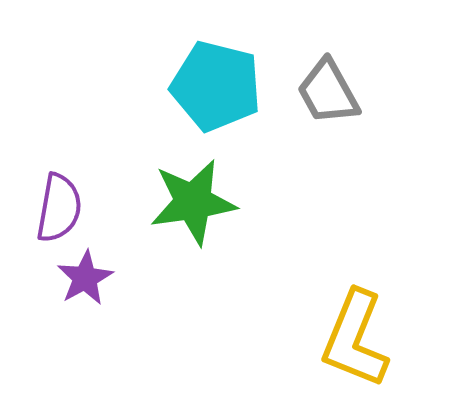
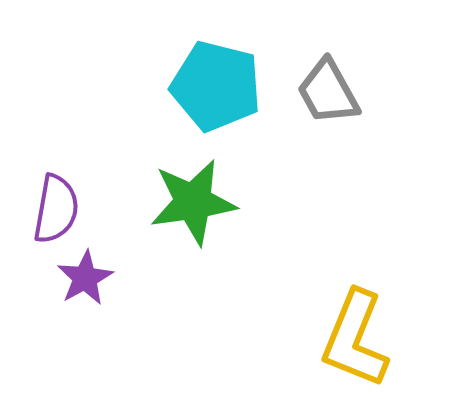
purple semicircle: moved 3 px left, 1 px down
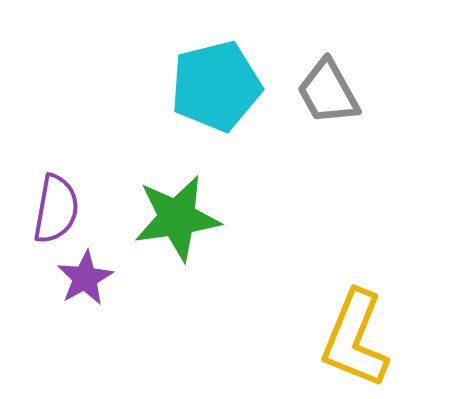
cyan pentagon: rotated 28 degrees counterclockwise
green star: moved 16 px left, 16 px down
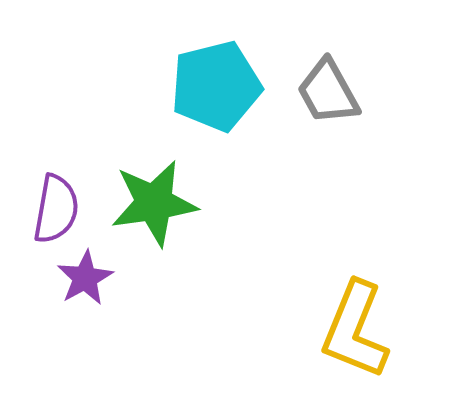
green star: moved 23 px left, 15 px up
yellow L-shape: moved 9 px up
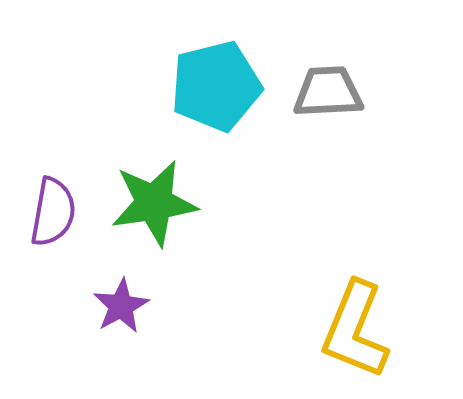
gray trapezoid: rotated 116 degrees clockwise
purple semicircle: moved 3 px left, 3 px down
purple star: moved 36 px right, 28 px down
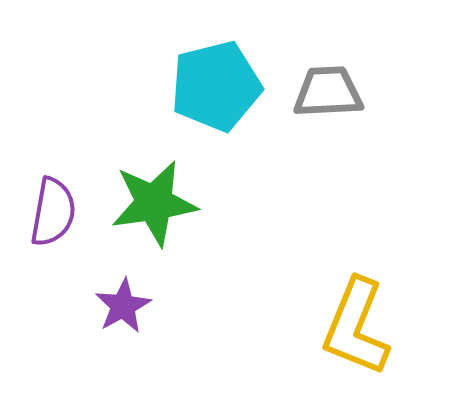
purple star: moved 2 px right
yellow L-shape: moved 1 px right, 3 px up
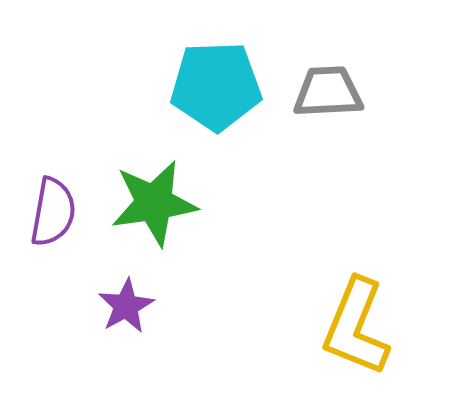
cyan pentagon: rotated 12 degrees clockwise
purple star: moved 3 px right
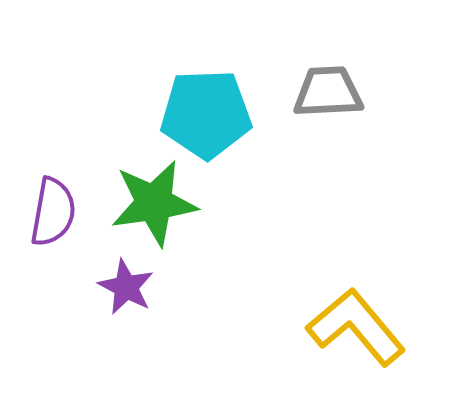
cyan pentagon: moved 10 px left, 28 px down
purple star: moved 19 px up; rotated 16 degrees counterclockwise
yellow L-shape: rotated 118 degrees clockwise
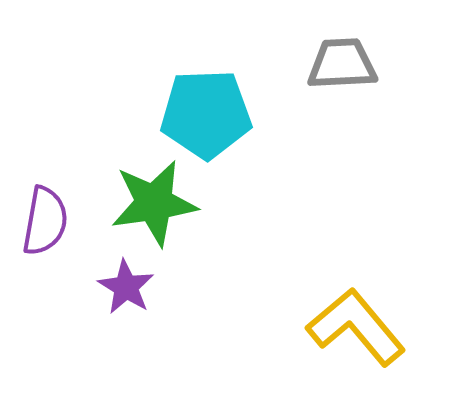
gray trapezoid: moved 14 px right, 28 px up
purple semicircle: moved 8 px left, 9 px down
purple star: rotated 4 degrees clockwise
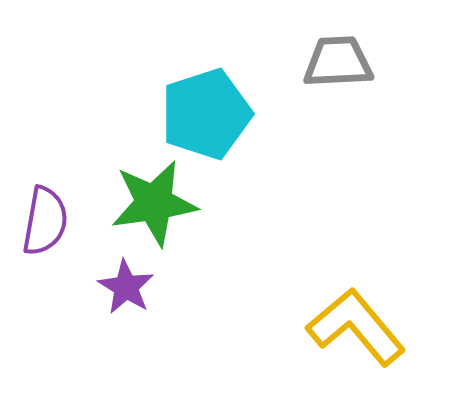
gray trapezoid: moved 4 px left, 2 px up
cyan pentagon: rotated 16 degrees counterclockwise
